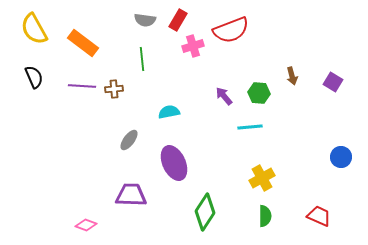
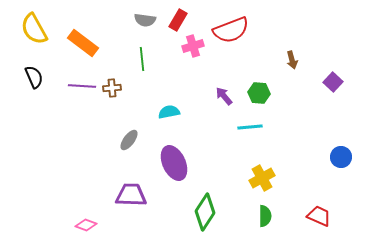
brown arrow: moved 16 px up
purple square: rotated 12 degrees clockwise
brown cross: moved 2 px left, 1 px up
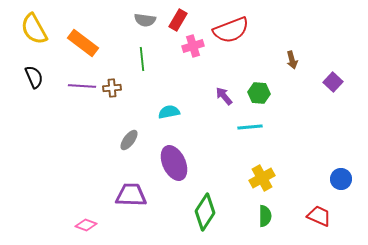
blue circle: moved 22 px down
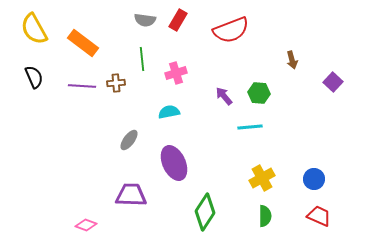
pink cross: moved 17 px left, 27 px down
brown cross: moved 4 px right, 5 px up
blue circle: moved 27 px left
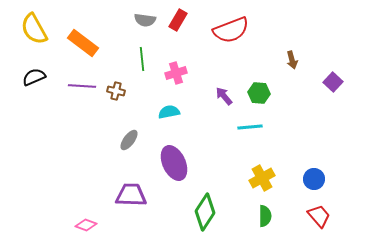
black semicircle: rotated 90 degrees counterclockwise
brown cross: moved 8 px down; rotated 18 degrees clockwise
red trapezoid: rotated 25 degrees clockwise
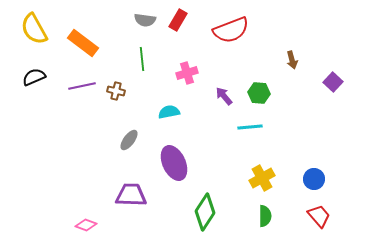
pink cross: moved 11 px right
purple line: rotated 16 degrees counterclockwise
